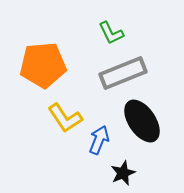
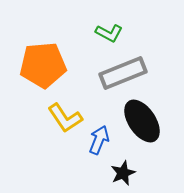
green L-shape: moved 2 px left; rotated 36 degrees counterclockwise
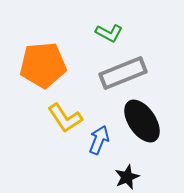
black star: moved 4 px right, 4 px down
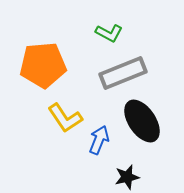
black star: rotated 10 degrees clockwise
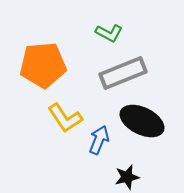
black ellipse: rotated 30 degrees counterclockwise
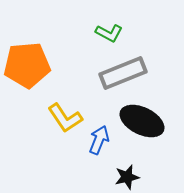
orange pentagon: moved 16 px left
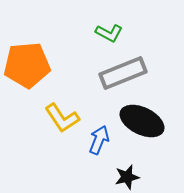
yellow L-shape: moved 3 px left
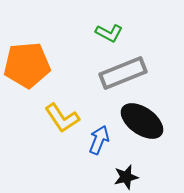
black ellipse: rotated 9 degrees clockwise
black star: moved 1 px left
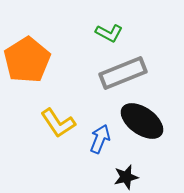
orange pentagon: moved 5 px up; rotated 27 degrees counterclockwise
yellow L-shape: moved 4 px left, 5 px down
blue arrow: moved 1 px right, 1 px up
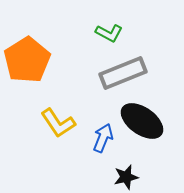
blue arrow: moved 3 px right, 1 px up
